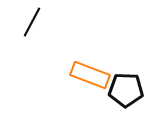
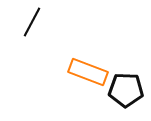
orange rectangle: moved 2 px left, 3 px up
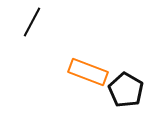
black pentagon: rotated 28 degrees clockwise
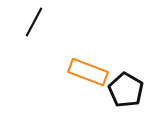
black line: moved 2 px right
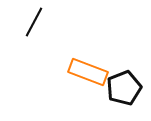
black pentagon: moved 2 px left, 2 px up; rotated 20 degrees clockwise
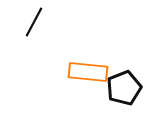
orange rectangle: rotated 15 degrees counterclockwise
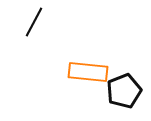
black pentagon: moved 3 px down
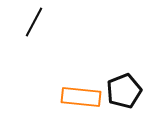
orange rectangle: moved 7 px left, 25 px down
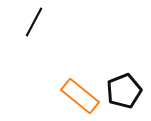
orange rectangle: moved 1 px left, 1 px up; rotated 33 degrees clockwise
